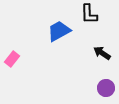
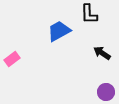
pink rectangle: rotated 14 degrees clockwise
purple circle: moved 4 px down
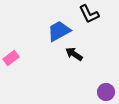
black L-shape: rotated 25 degrees counterclockwise
black arrow: moved 28 px left, 1 px down
pink rectangle: moved 1 px left, 1 px up
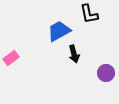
black L-shape: rotated 15 degrees clockwise
black arrow: rotated 138 degrees counterclockwise
purple circle: moved 19 px up
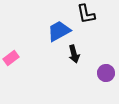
black L-shape: moved 3 px left
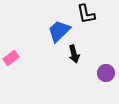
blue trapezoid: rotated 15 degrees counterclockwise
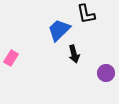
blue trapezoid: moved 1 px up
pink rectangle: rotated 21 degrees counterclockwise
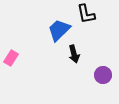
purple circle: moved 3 px left, 2 px down
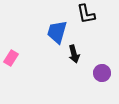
blue trapezoid: moved 2 px left, 2 px down; rotated 30 degrees counterclockwise
purple circle: moved 1 px left, 2 px up
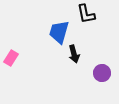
blue trapezoid: moved 2 px right
